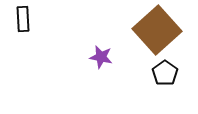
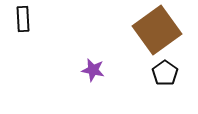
brown square: rotated 6 degrees clockwise
purple star: moved 8 px left, 13 px down
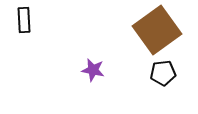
black rectangle: moved 1 px right, 1 px down
black pentagon: moved 2 px left; rotated 30 degrees clockwise
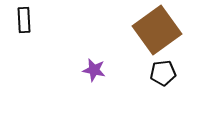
purple star: moved 1 px right
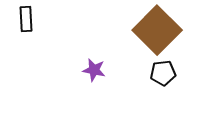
black rectangle: moved 2 px right, 1 px up
brown square: rotated 9 degrees counterclockwise
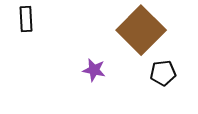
brown square: moved 16 px left
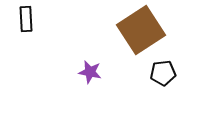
brown square: rotated 12 degrees clockwise
purple star: moved 4 px left, 2 px down
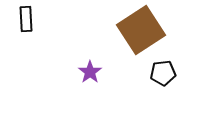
purple star: rotated 25 degrees clockwise
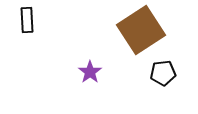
black rectangle: moved 1 px right, 1 px down
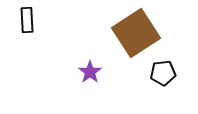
brown square: moved 5 px left, 3 px down
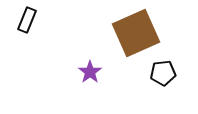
black rectangle: rotated 25 degrees clockwise
brown square: rotated 9 degrees clockwise
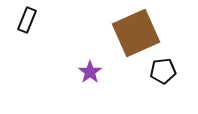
black pentagon: moved 2 px up
